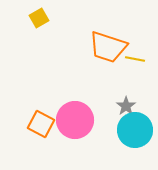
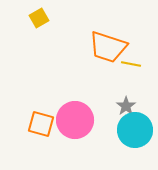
yellow line: moved 4 px left, 5 px down
orange square: rotated 12 degrees counterclockwise
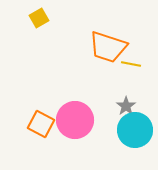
orange square: rotated 12 degrees clockwise
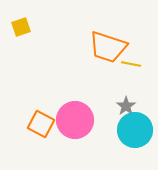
yellow square: moved 18 px left, 9 px down; rotated 12 degrees clockwise
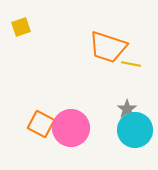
gray star: moved 1 px right, 3 px down
pink circle: moved 4 px left, 8 px down
